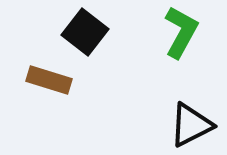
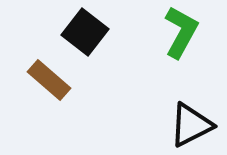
brown rectangle: rotated 24 degrees clockwise
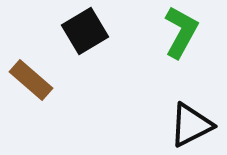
black square: moved 1 px up; rotated 21 degrees clockwise
brown rectangle: moved 18 px left
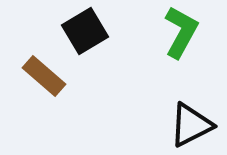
brown rectangle: moved 13 px right, 4 px up
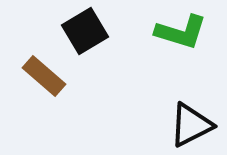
green L-shape: rotated 78 degrees clockwise
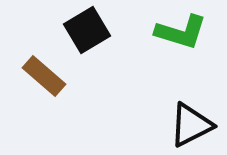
black square: moved 2 px right, 1 px up
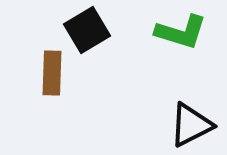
brown rectangle: moved 8 px right, 3 px up; rotated 51 degrees clockwise
